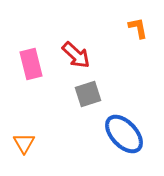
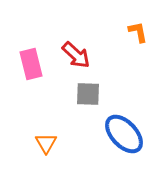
orange L-shape: moved 4 px down
gray square: rotated 20 degrees clockwise
orange triangle: moved 22 px right
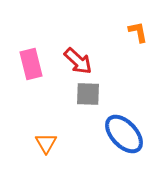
red arrow: moved 2 px right, 6 px down
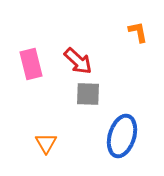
blue ellipse: moved 2 px left, 2 px down; rotated 60 degrees clockwise
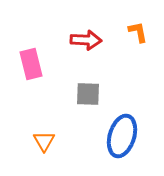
red arrow: moved 8 px right, 21 px up; rotated 40 degrees counterclockwise
orange triangle: moved 2 px left, 2 px up
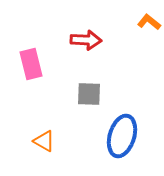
orange L-shape: moved 11 px right, 10 px up; rotated 40 degrees counterclockwise
gray square: moved 1 px right
orange triangle: rotated 30 degrees counterclockwise
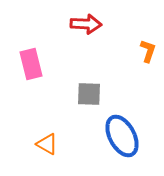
orange L-shape: moved 1 px left, 29 px down; rotated 70 degrees clockwise
red arrow: moved 16 px up
blue ellipse: rotated 45 degrees counterclockwise
orange triangle: moved 3 px right, 3 px down
